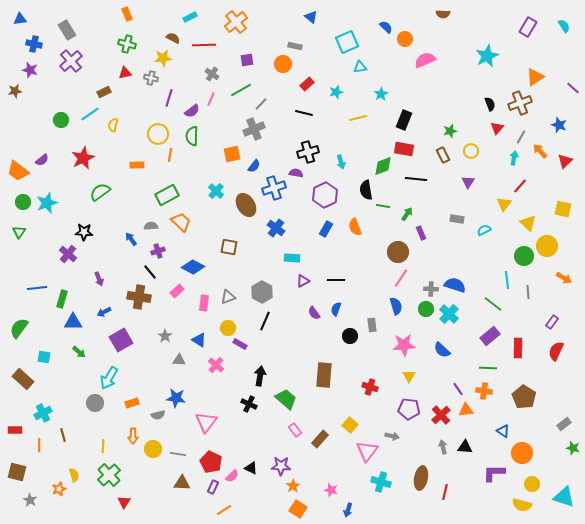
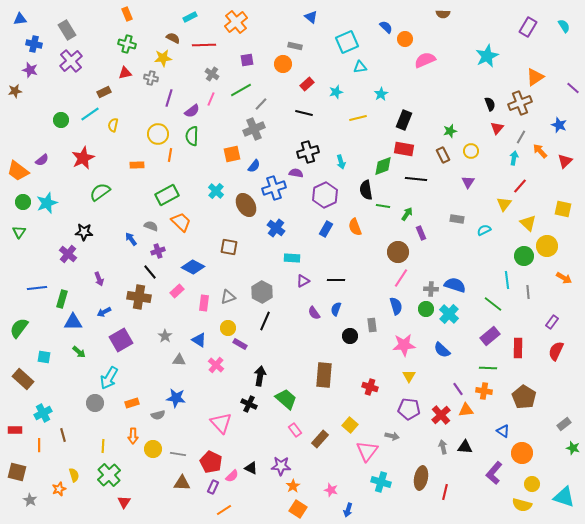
gray semicircle at (151, 226): rotated 24 degrees clockwise
pink triangle at (206, 422): moved 15 px right, 1 px down; rotated 20 degrees counterclockwise
purple L-shape at (494, 473): rotated 50 degrees counterclockwise
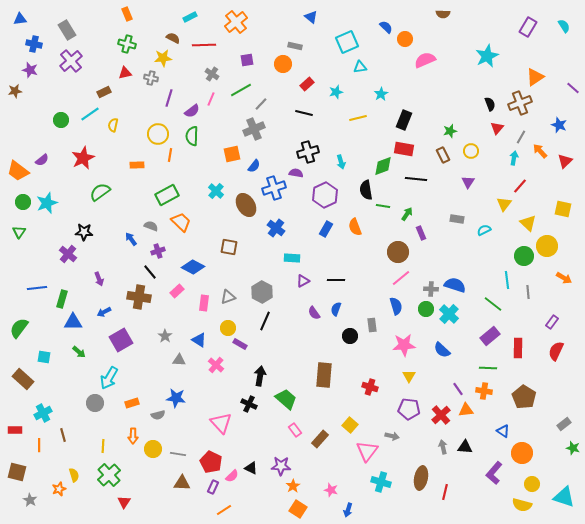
pink line at (401, 278): rotated 18 degrees clockwise
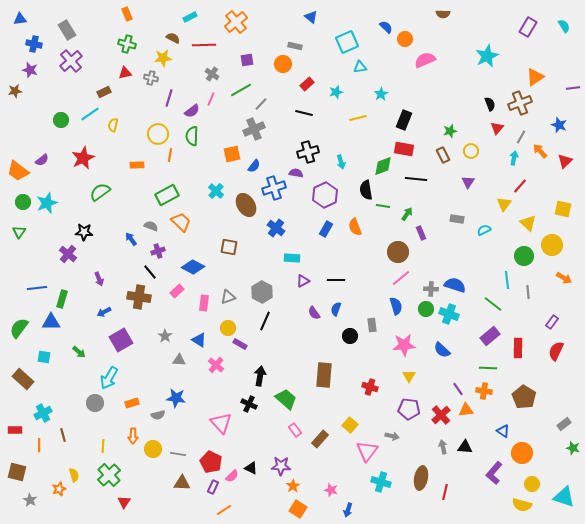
purple line at (573, 88): rotated 48 degrees counterclockwise
yellow circle at (547, 246): moved 5 px right, 1 px up
cyan cross at (449, 314): rotated 24 degrees counterclockwise
blue triangle at (73, 322): moved 22 px left
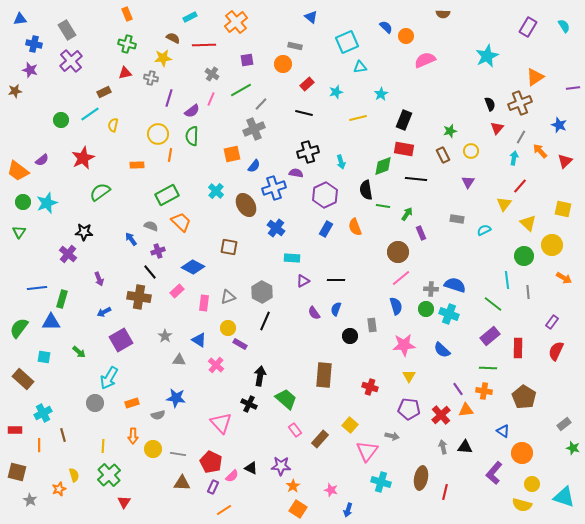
orange circle at (405, 39): moved 1 px right, 3 px up
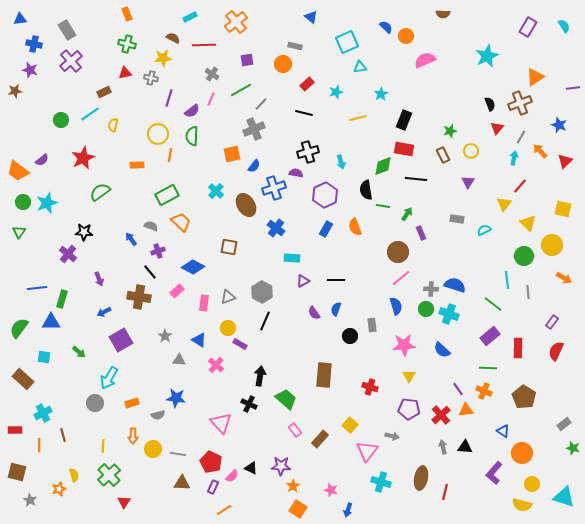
orange cross at (484, 391): rotated 14 degrees clockwise
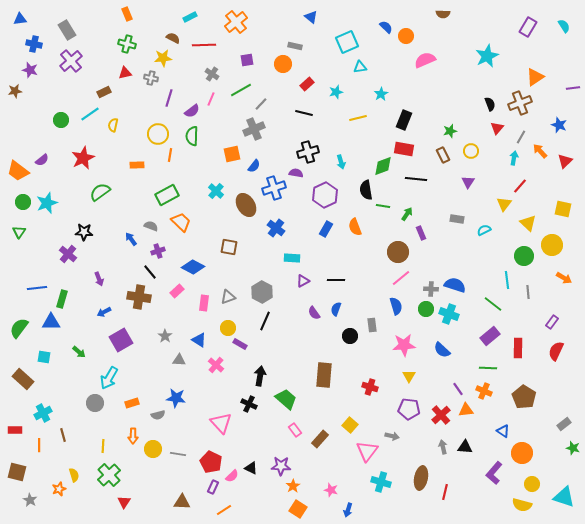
brown triangle at (182, 483): moved 19 px down
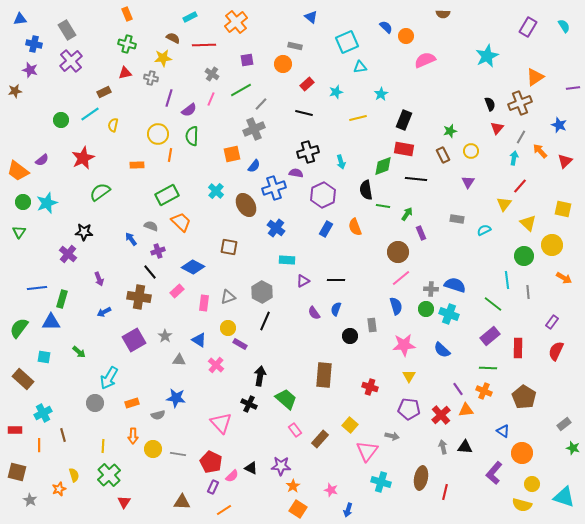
purple semicircle at (192, 111): moved 3 px left, 1 px up
purple hexagon at (325, 195): moved 2 px left
cyan rectangle at (292, 258): moved 5 px left, 2 px down
purple square at (121, 340): moved 13 px right
